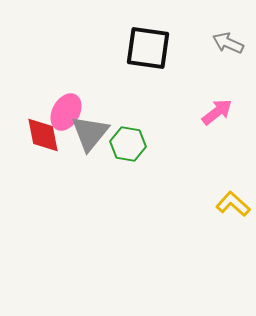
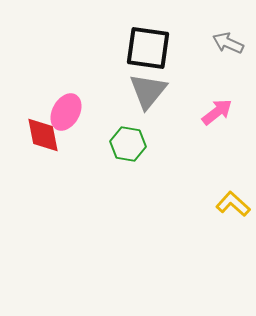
gray triangle: moved 58 px right, 42 px up
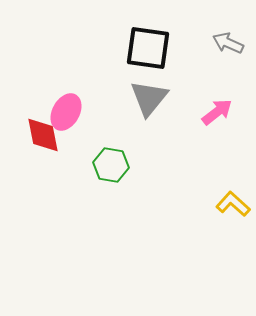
gray triangle: moved 1 px right, 7 px down
green hexagon: moved 17 px left, 21 px down
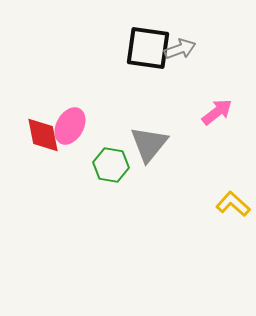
gray arrow: moved 48 px left, 6 px down; rotated 136 degrees clockwise
gray triangle: moved 46 px down
pink ellipse: moved 4 px right, 14 px down
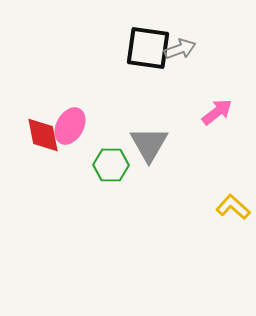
gray triangle: rotated 9 degrees counterclockwise
green hexagon: rotated 8 degrees counterclockwise
yellow L-shape: moved 3 px down
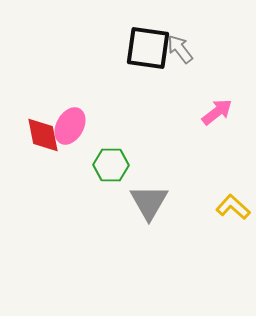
gray arrow: rotated 108 degrees counterclockwise
gray triangle: moved 58 px down
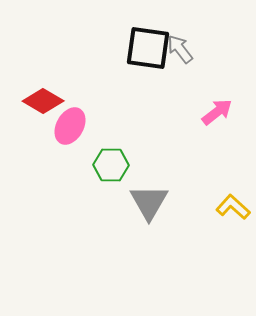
red diamond: moved 34 px up; rotated 48 degrees counterclockwise
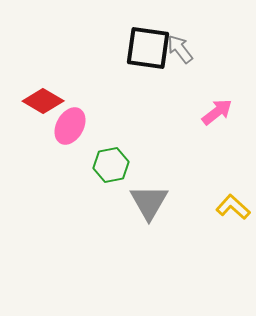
green hexagon: rotated 12 degrees counterclockwise
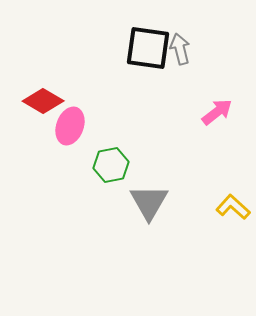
gray arrow: rotated 24 degrees clockwise
pink ellipse: rotated 9 degrees counterclockwise
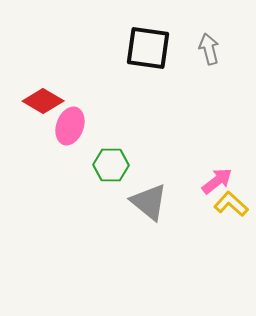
gray arrow: moved 29 px right
pink arrow: moved 69 px down
green hexagon: rotated 12 degrees clockwise
gray triangle: rotated 21 degrees counterclockwise
yellow L-shape: moved 2 px left, 3 px up
